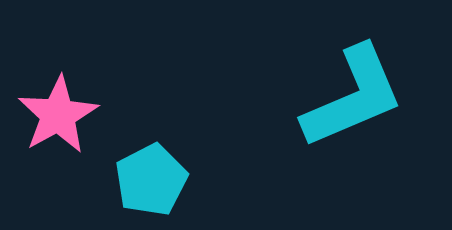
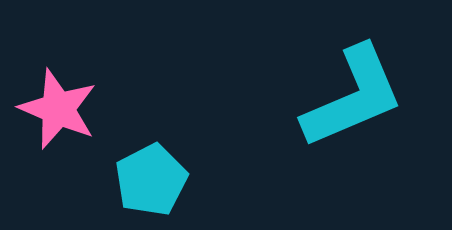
pink star: moved 6 px up; rotated 20 degrees counterclockwise
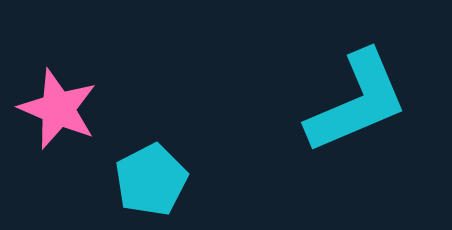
cyan L-shape: moved 4 px right, 5 px down
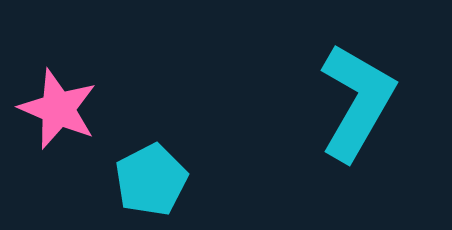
cyan L-shape: rotated 37 degrees counterclockwise
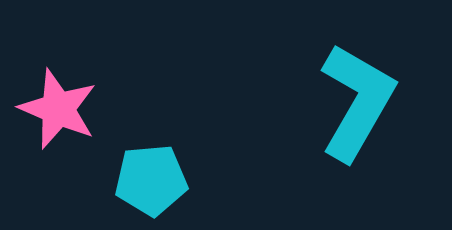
cyan pentagon: rotated 22 degrees clockwise
